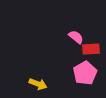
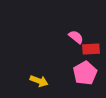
yellow arrow: moved 1 px right, 3 px up
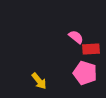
pink pentagon: rotated 25 degrees counterclockwise
yellow arrow: rotated 30 degrees clockwise
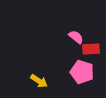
pink pentagon: moved 3 px left, 1 px up
yellow arrow: rotated 18 degrees counterclockwise
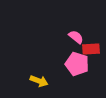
pink pentagon: moved 5 px left, 8 px up
yellow arrow: rotated 12 degrees counterclockwise
